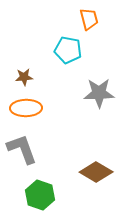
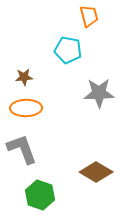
orange trapezoid: moved 3 px up
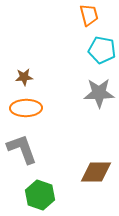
orange trapezoid: moved 1 px up
cyan pentagon: moved 34 px right
brown diamond: rotated 32 degrees counterclockwise
